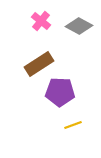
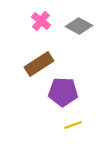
purple pentagon: moved 3 px right
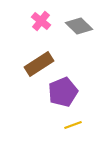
gray diamond: rotated 16 degrees clockwise
purple pentagon: rotated 24 degrees counterclockwise
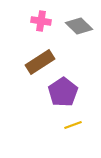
pink cross: rotated 30 degrees counterclockwise
brown rectangle: moved 1 px right, 2 px up
purple pentagon: rotated 12 degrees counterclockwise
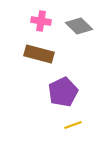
brown rectangle: moved 1 px left, 8 px up; rotated 48 degrees clockwise
purple pentagon: rotated 8 degrees clockwise
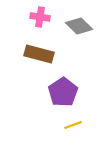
pink cross: moved 1 px left, 4 px up
purple pentagon: rotated 8 degrees counterclockwise
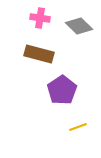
pink cross: moved 1 px down
purple pentagon: moved 1 px left, 2 px up
yellow line: moved 5 px right, 2 px down
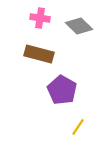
purple pentagon: rotated 8 degrees counterclockwise
yellow line: rotated 36 degrees counterclockwise
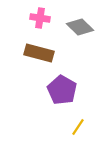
gray diamond: moved 1 px right, 1 px down
brown rectangle: moved 1 px up
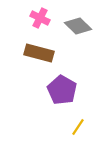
pink cross: rotated 18 degrees clockwise
gray diamond: moved 2 px left, 1 px up
